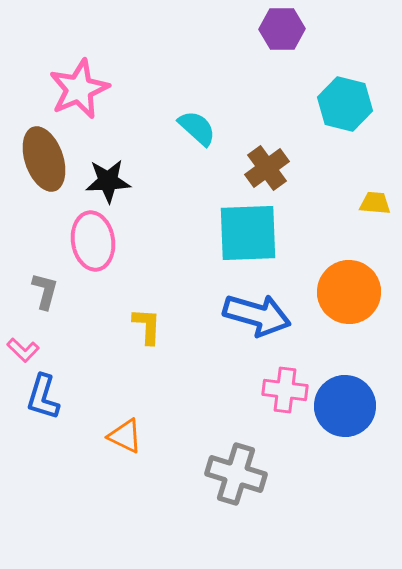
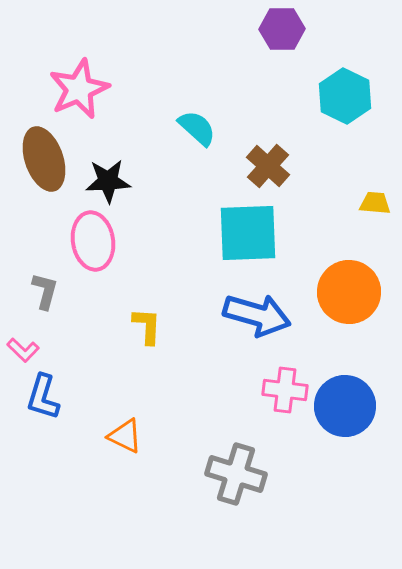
cyan hexagon: moved 8 px up; rotated 12 degrees clockwise
brown cross: moved 1 px right, 2 px up; rotated 12 degrees counterclockwise
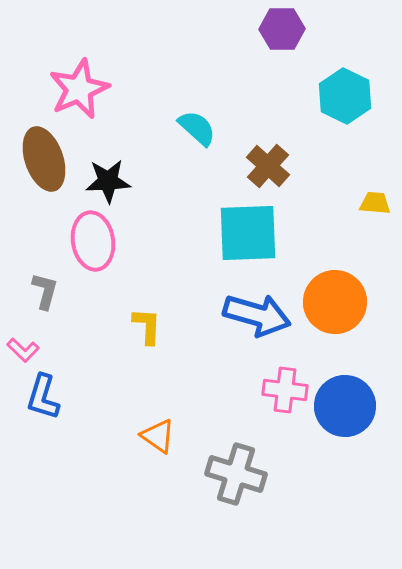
orange circle: moved 14 px left, 10 px down
orange triangle: moved 33 px right; rotated 9 degrees clockwise
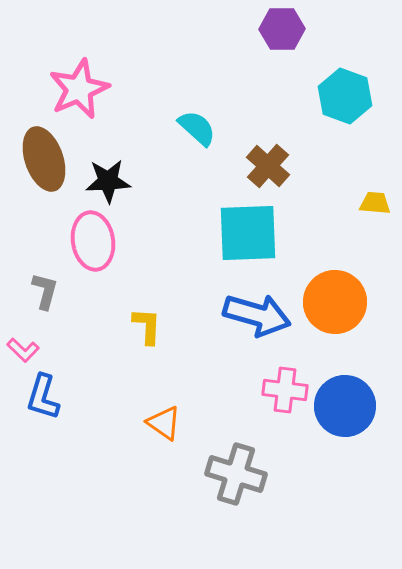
cyan hexagon: rotated 6 degrees counterclockwise
orange triangle: moved 6 px right, 13 px up
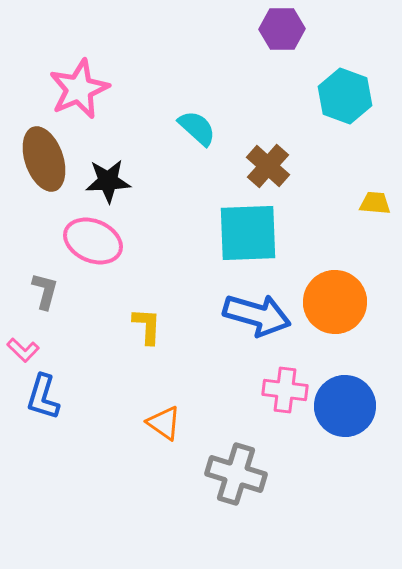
pink ellipse: rotated 58 degrees counterclockwise
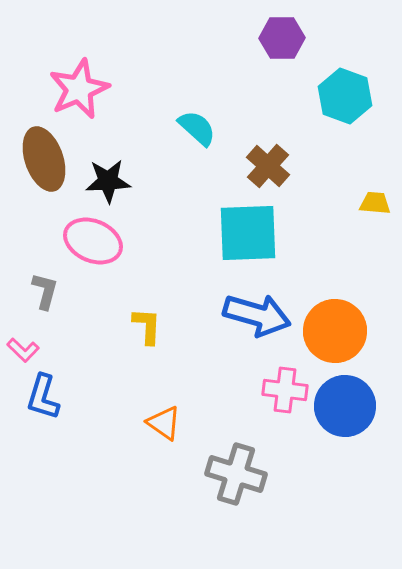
purple hexagon: moved 9 px down
orange circle: moved 29 px down
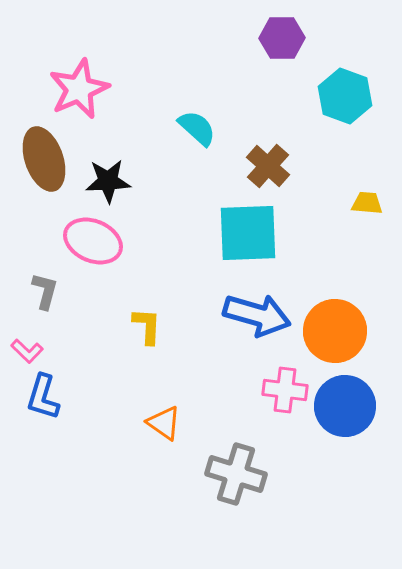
yellow trapezoid: moved 8 px left
pink L-shape: moved 4 px right, 1 px down
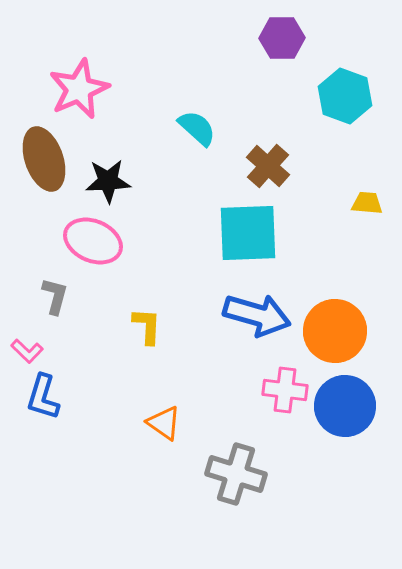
gray L-shape: moved 10 px right, 5 px down
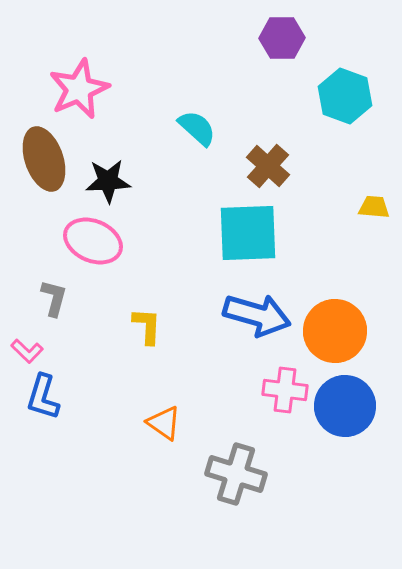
yellow trapezoid: moved 7 px right, 4 px down
gray L-shape: moved 1 px left, 2 px down
